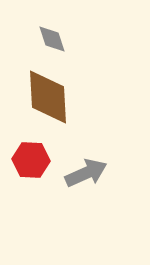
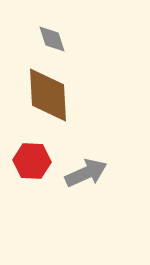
brown diamond: moved 2 px up
red hexagon: moved 1 px right, 1 px down
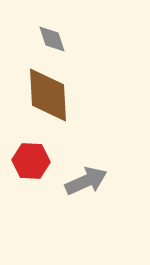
red hexagon: moved 1 px left
gray arrow: moved 8 px down
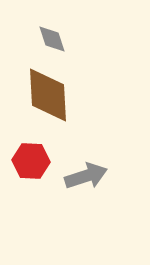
gray arrow: moved 5 px up; rotated 6 degrees clockwise
